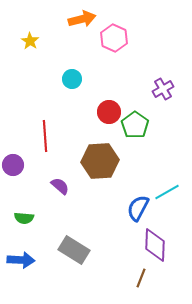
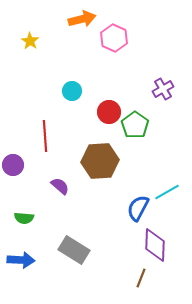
cyan circle: moved 12 px down
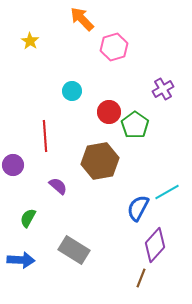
orange arrow: rotated 120 degrees counterclockwise
pink hexagon: moved 9 px down; rotated 20 degrees clockwise
brown hexagon: rotated 6 degrees counterclockwise
purple semicircle: moved 2 px left
green semicircle: moved 4 px right; rotated 114 degrees clockwise
purple diamond: rotated 40 degrees clockwise
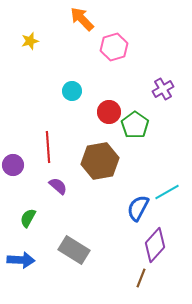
yellow star: rotated 24 degrees clockwise
red line: moved 3 px right, 11 px down
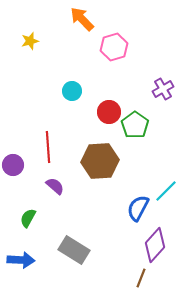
brown hexagon: rotated 6 degrees clockwise
purple semicircle: moved 3 px left
cyan line: moved 1 px left, 1 px up; rotated 15 degrees counterclockwise
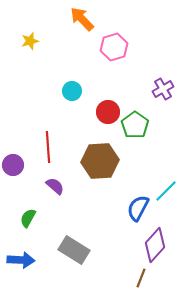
red circle: moved 1 px left
